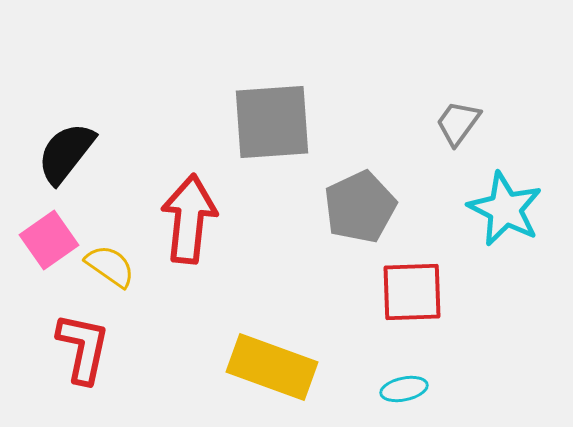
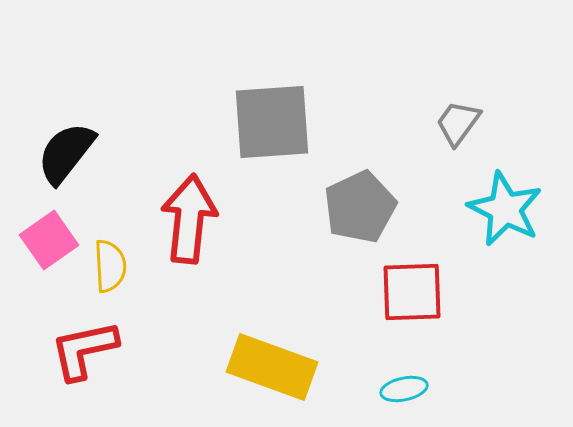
yellow semicircle: rotated 52 degrees clockwise
red L-shape: moved 1 px right, 2 px down; rotated 114 degrees counterclockwise
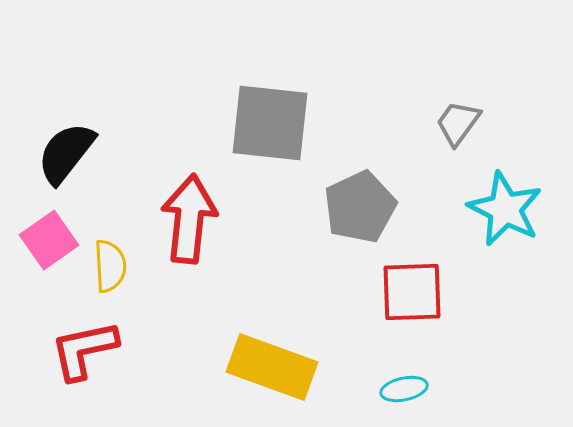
gray square: moved 2 px left, 1 px down; rotated 10 degrees clockwise
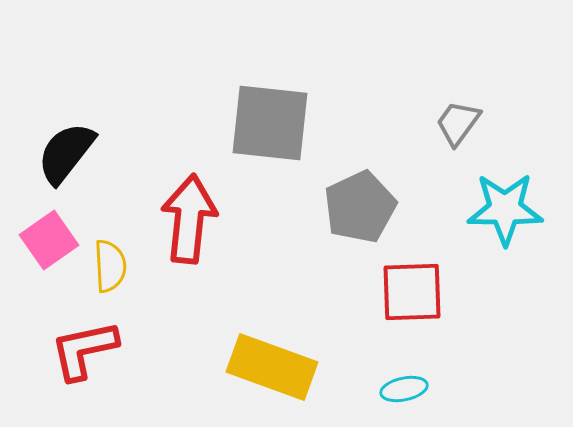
cyan star: rotated 26 degrees counterclockwise
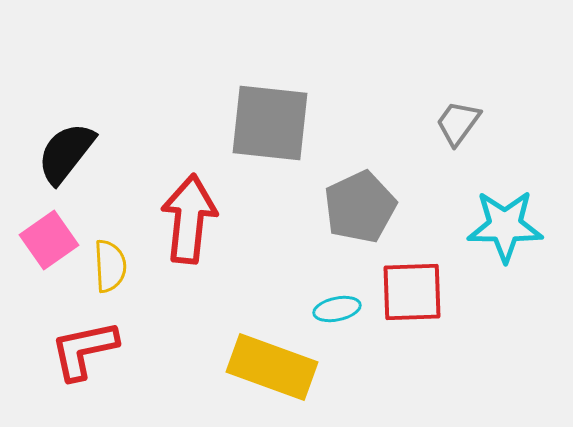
cyan star: moved 17 px down
cyan ellipse: moved 67 px left, 80 px up
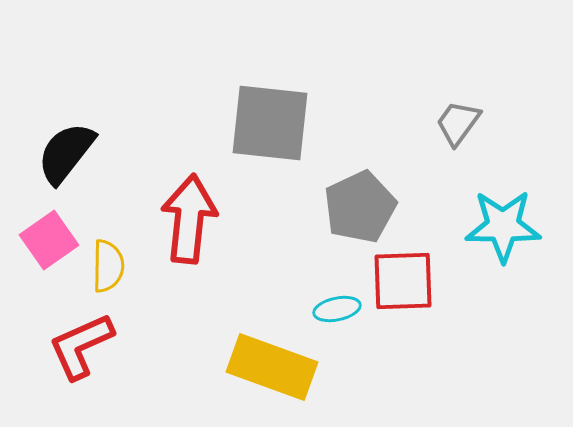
cyan star: moved 2 px left
yellow semicircle: moved 2 px left; rotated 4 degrees clockwise
red square: moved 9 px left, 11 px up
red L-shape: moved 3 px left, 4 px up; rotated 12 degrees counterclockwise
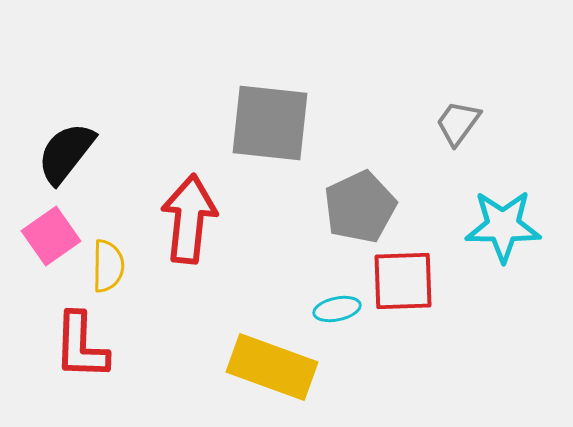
pink square: moved 2 px right, 4 px up
red L-shape: rotated 64 degrees counterclockwise
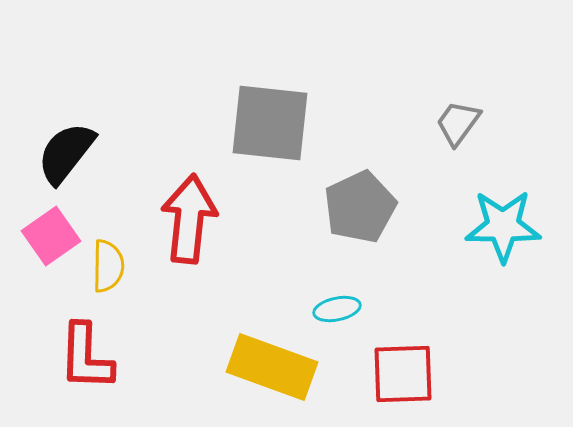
red square: moved 93 px down
red L-shape: moved 5 px right, 11 px down
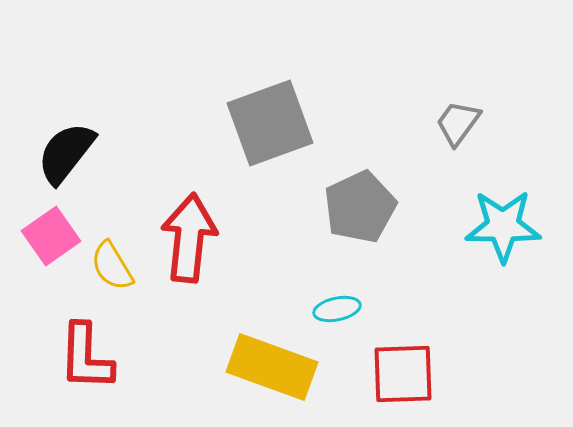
gray square: rotated 26 degrees counterclockwise
red arrow: moved 19 px down
yellow semicircle: moved 4 px right; rotated 148 degrees clockwise
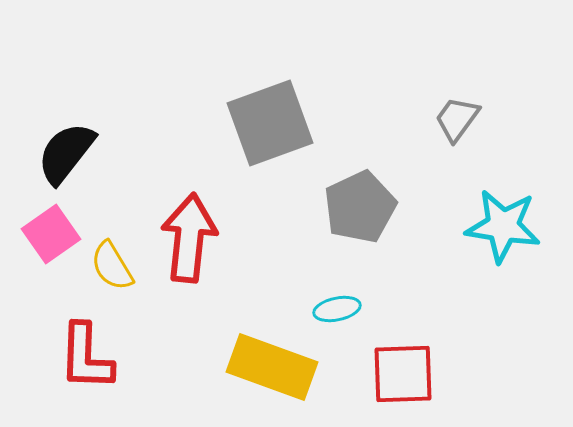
gray trapezoid: moved 1 px left, 4 px up
cyan star: rotated 8 degrees clockwise
pink square: moved 2 px up
